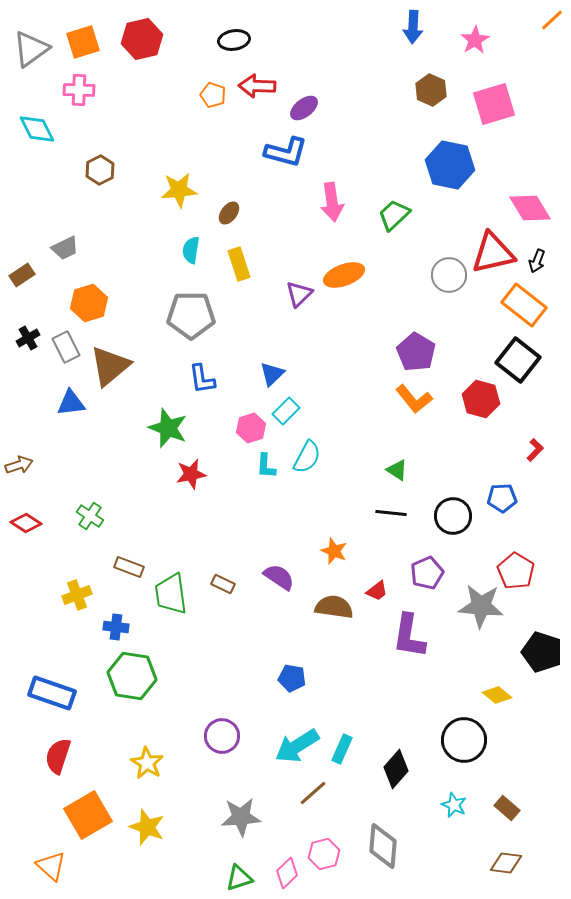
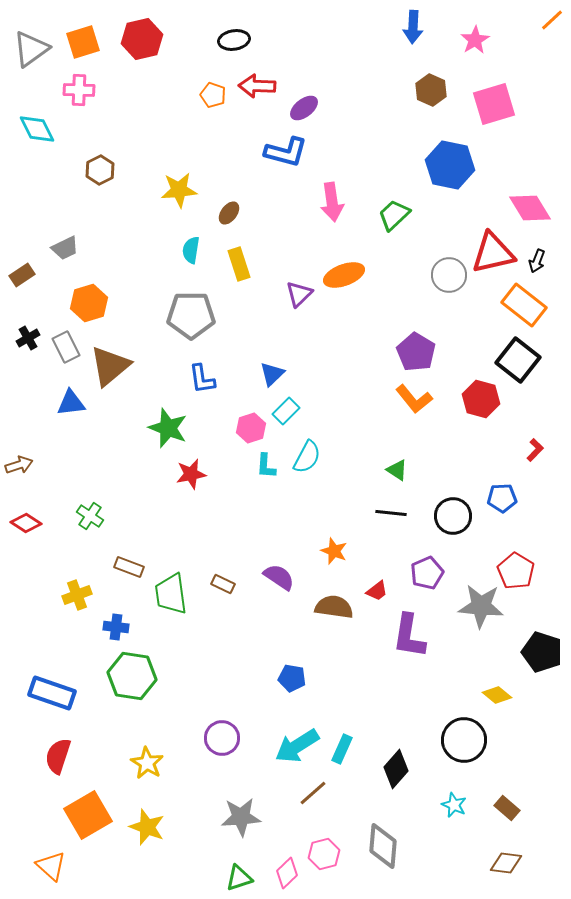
purple circle at (222, 736): moved 2 px down
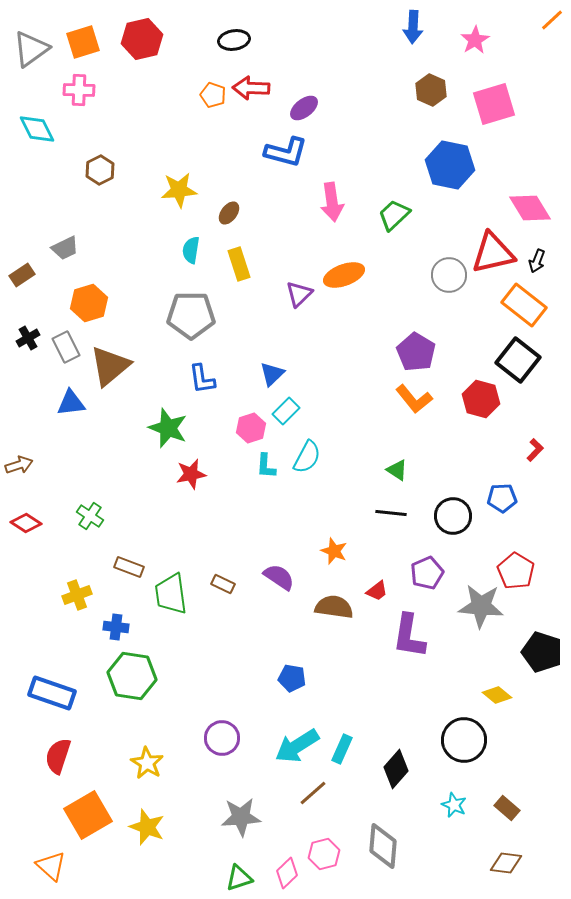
red arrow at (257, 86): moved 6 px left, 2 px down
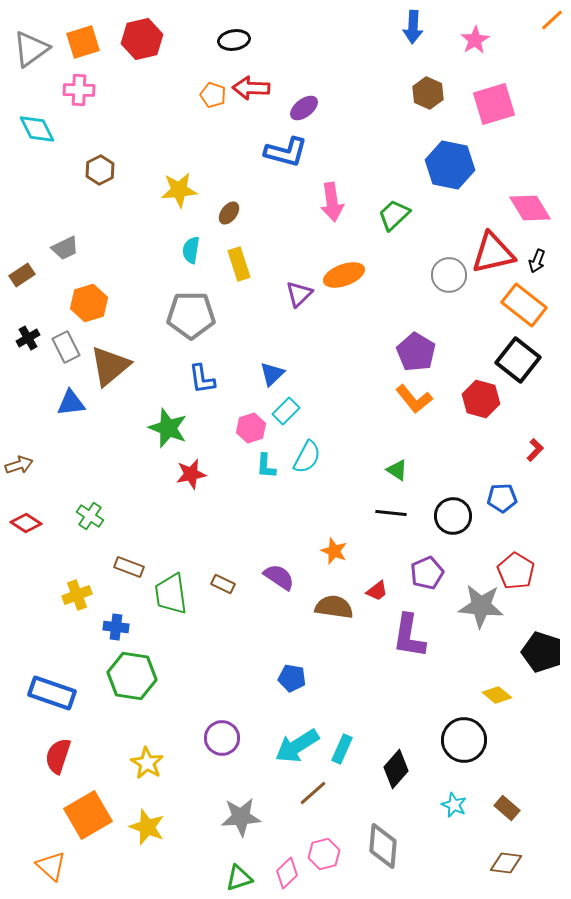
brown hexagon at (431, 90): moved 3 px left, 3 px down
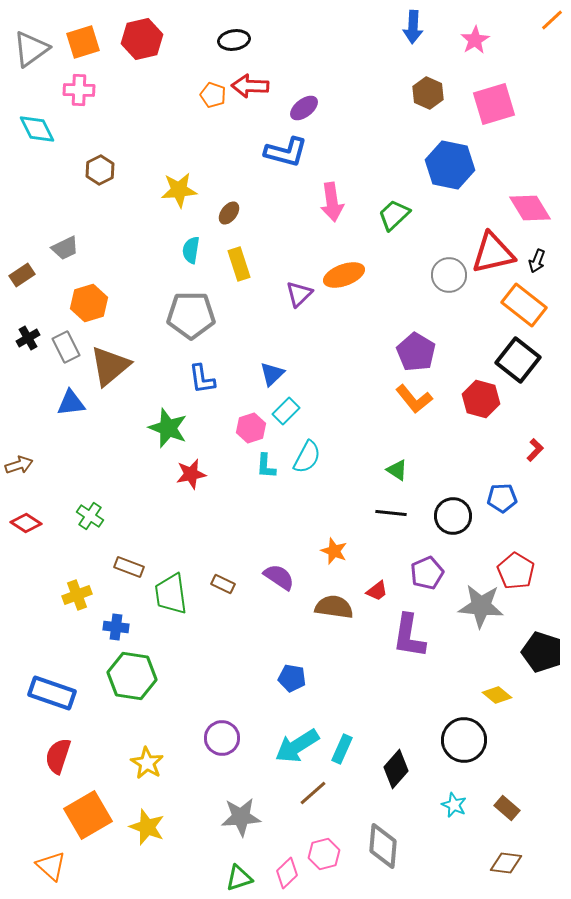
red arrow at (251, 88): moved 1 px left, 2 px up
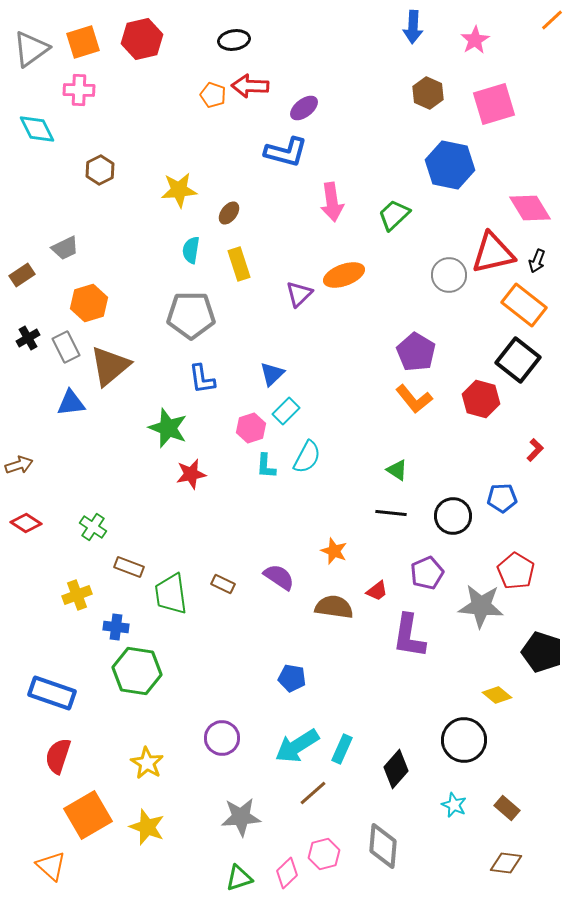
green cross at (90, 516): moved 3 px right, 11 px down
green hexagon at (132, 676): moved 5 px right, 5 px up
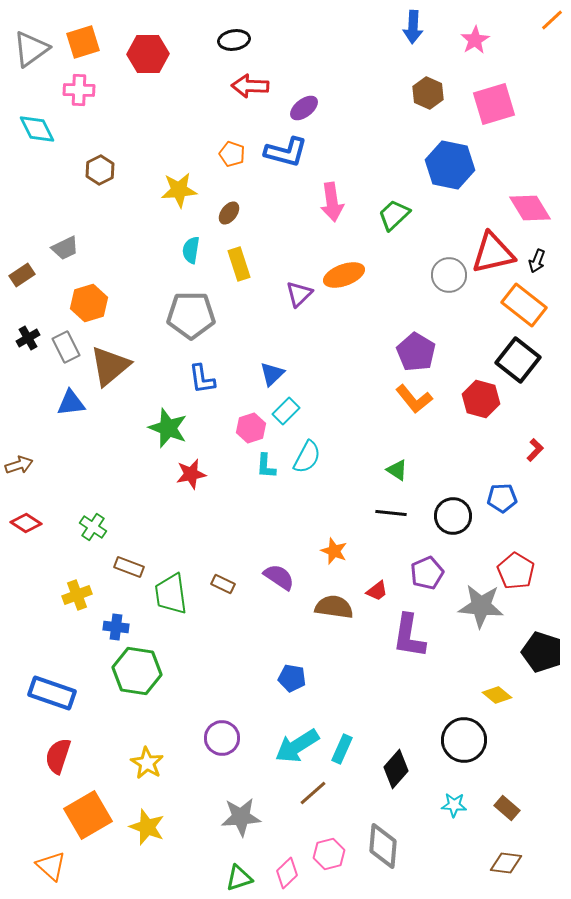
red hexagon at (142, 39): moved 6 px right, 15 px down; rotated 12 degrees clockwise
orange pentagon at (213, 95): moved 19 px right, 59 px down
cyan star at (454, 805): rotated 20 degrees counterclockwise
pink hexagon at (324, 854): moved 5 px right
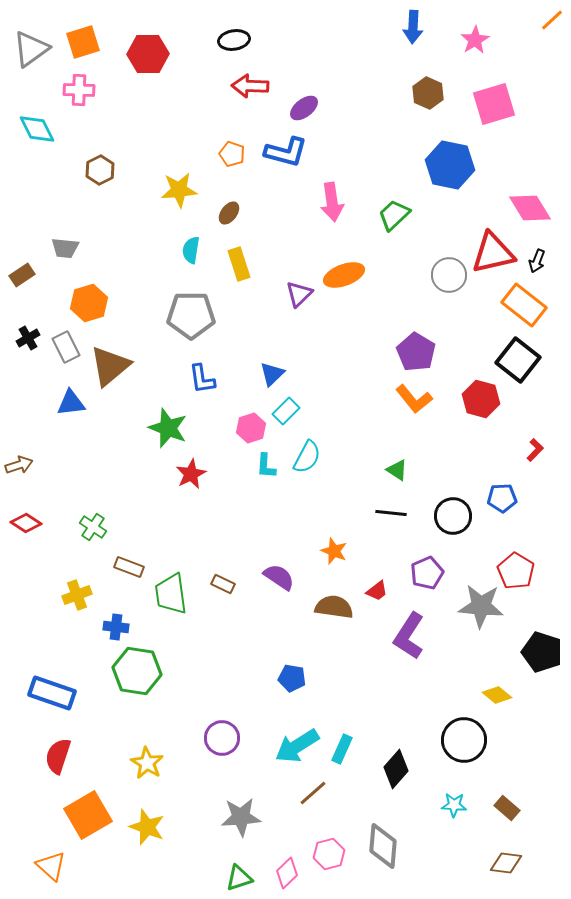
gray trapezoid at (65, 248): rotated 32 degrees clockwise
red star at (191, 474): rotated 16 degrees counterclockwise
purple L-shape at (409, 636): rotated 24 degrees clockwise
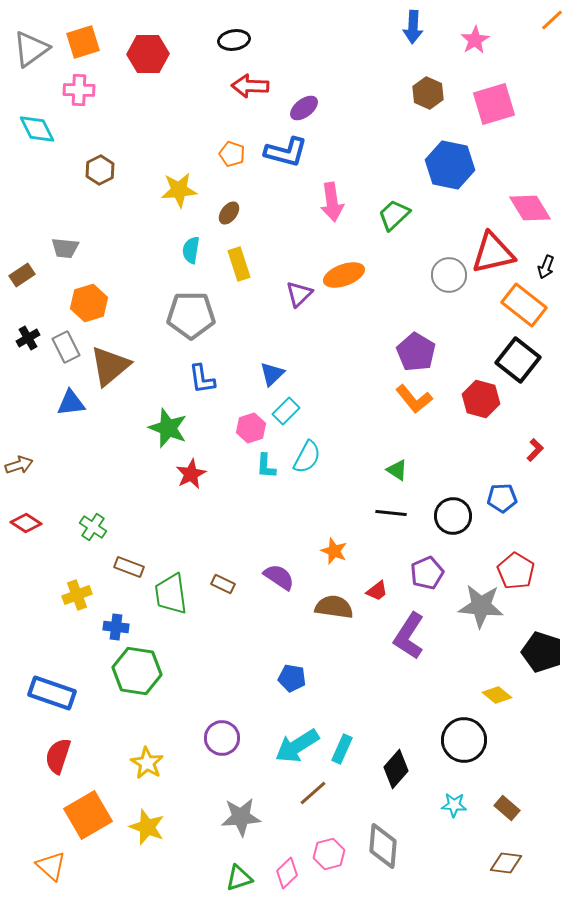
black arrow at (537, 261): moved 9 px right, 6 px down
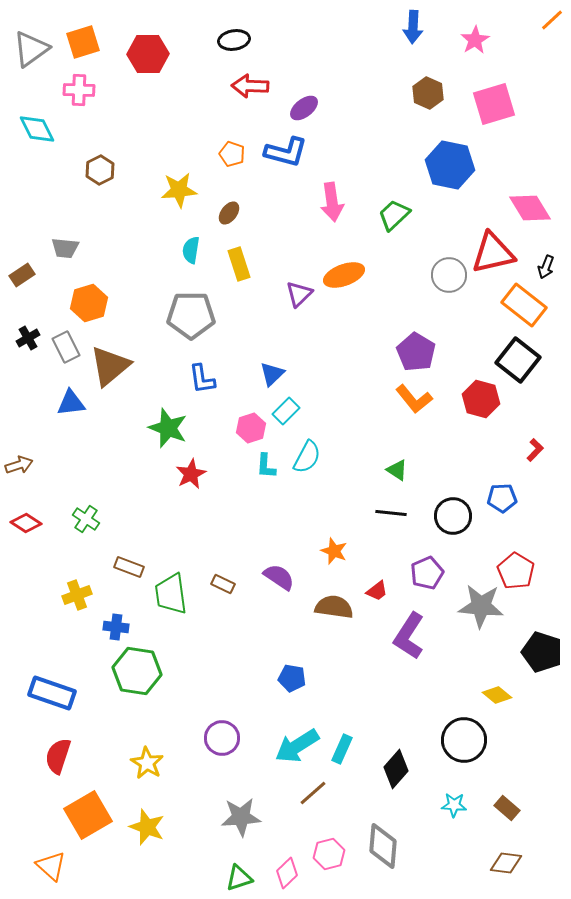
green cross at (93, 527): moved 7 px left, 8 px up
